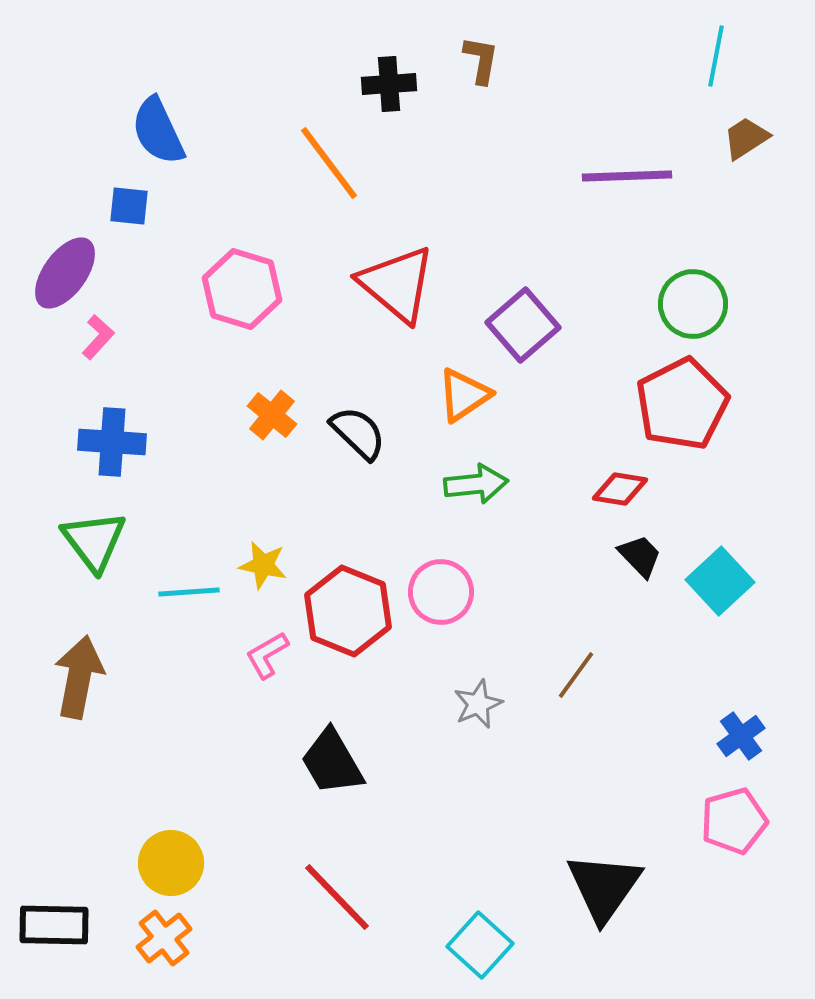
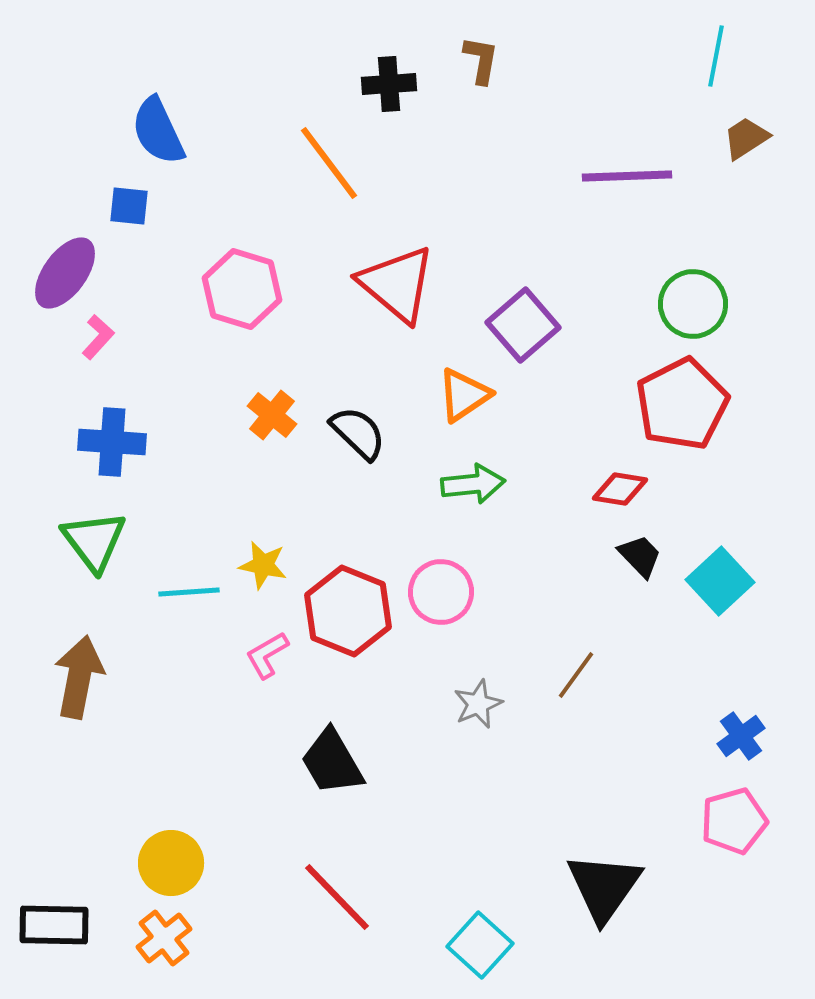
green arrow at (476, 484): moved 3 px left
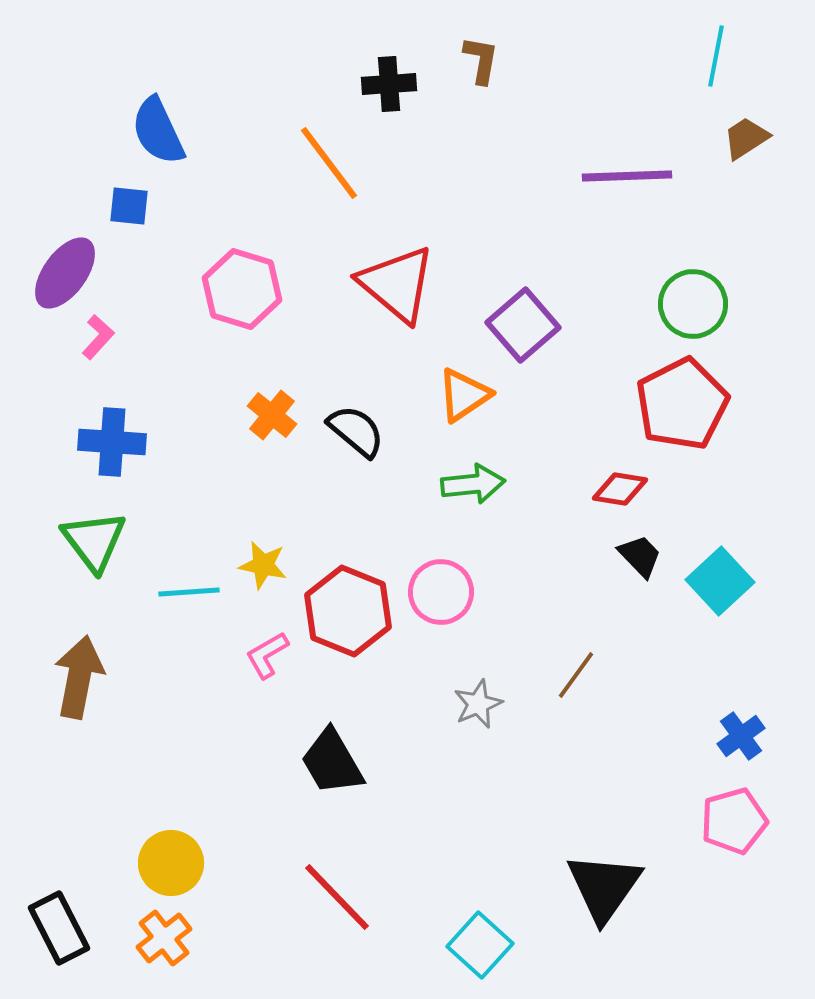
black semicircle at (358, 433): moved 2 px left, 2 px up; rotated 4 degrees counterclockwise
black rectangle at (54, 925): moved 5 px right, 3 px down; rotated 62 degrees clockwise
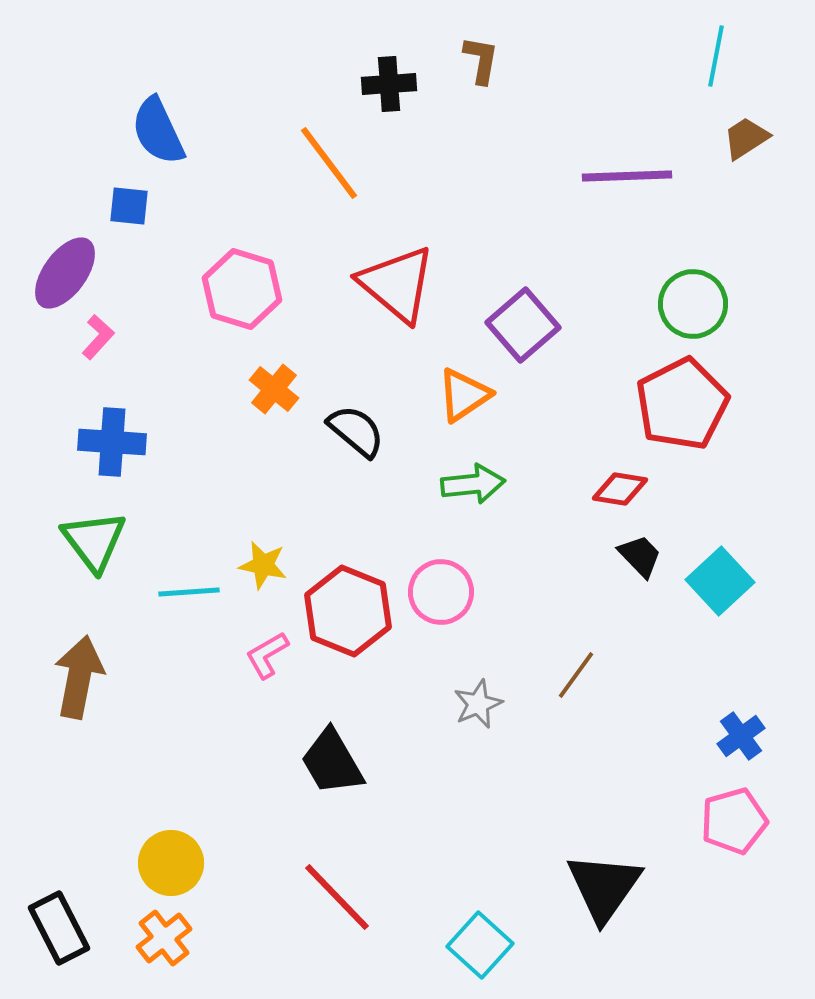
orange cross at (272, 415): moved 2 px right, 26 px up
